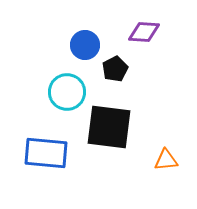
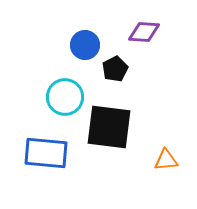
cyan circle: moved 2 px left, 5 px down
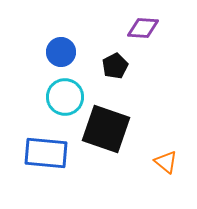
purple diamond: moved 1 px left, 4 px up
blue circle: moved 24 px left, 7 px down
black pentagon: moved 3 px up
black square: moved 3 px left, 2 px down; rotated 12 degrees clockwise
orange triangle: moved 2 px down; rotated 45 degrees clockwise
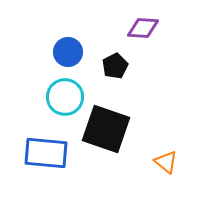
blue circle: moved 7 px right
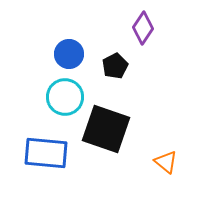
purple diamond: rotated 60 degrees counterclockwise
blue circle: moved 1 px right, 2 px down
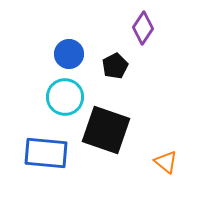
black square: moved 1 px down
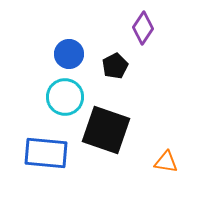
orange triangle: rotated 30 degrees counterclockwise
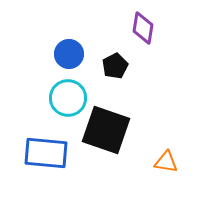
purple diamond: rotated 24 degrees counterclockwise
cyan circle: moved 3 px right, 1 px down
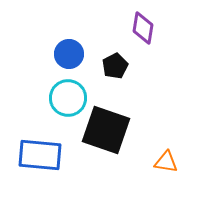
blue rectangle: moved 6 px left, 2 px down
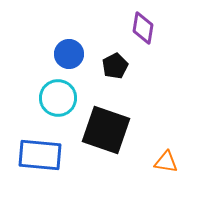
cyan circle: moved 10 px left
